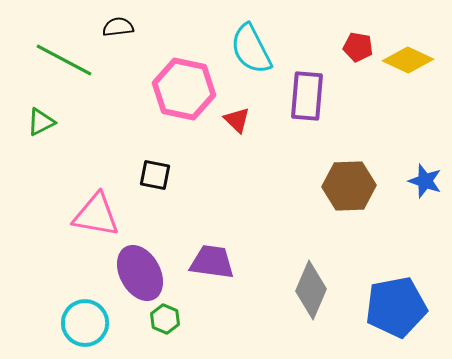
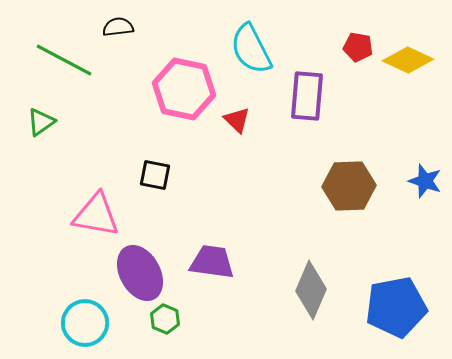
green triangle: rotated 8 degrees counterclockwise
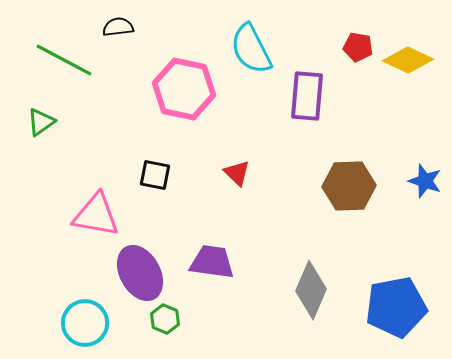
red triangle: moved 53 px down
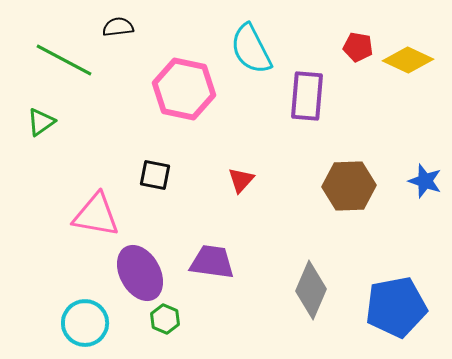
red triangle: moved 4 px right, 7 px down; rotated 28 degrees clockwise
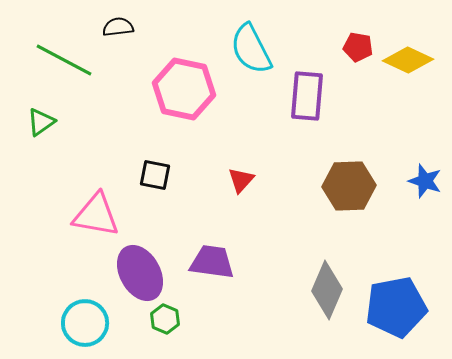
gray diamond: moved 16 px right
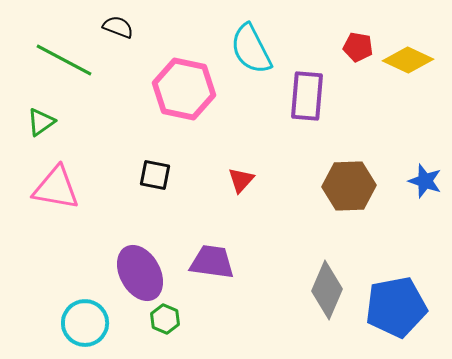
black semicircle: rotated 28 degrees clockwise
pink triangle: moved 40 px left, 27 px up
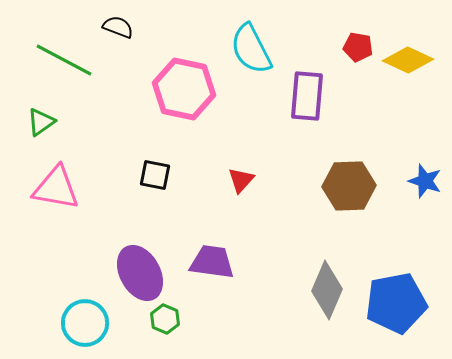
blue pentagon: moved 4 px up
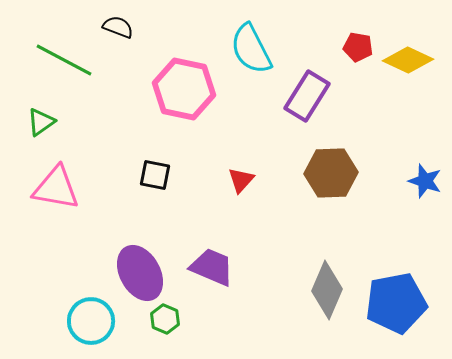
purple rectangle: rotated 27 degrees clockwise
brown hexagon: moved 18 px left, 13 px up
purple trapezoid: moved 5 px down; rotated 15 degrees clockwise
cyan circle: moved 6 px right, 2 px up
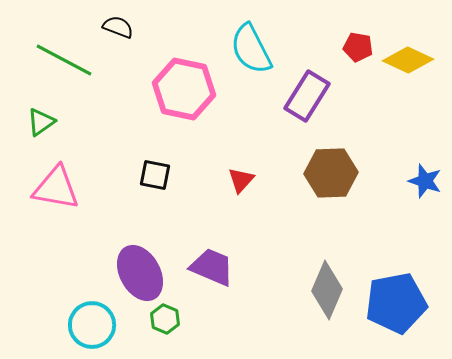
cyan circle: moved 1 px right, 4 px down
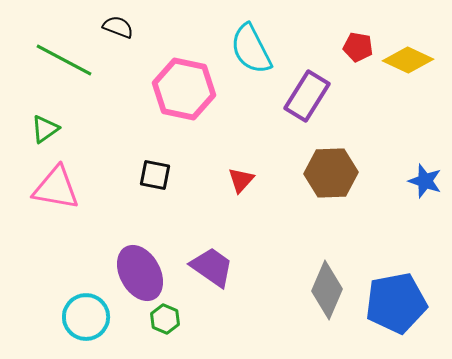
green triangle: moved 4 px right, 7 px down
purple trapezoid: rotated 12 degrees clockwise
cyan circle: moved 6 px left, 8 px up
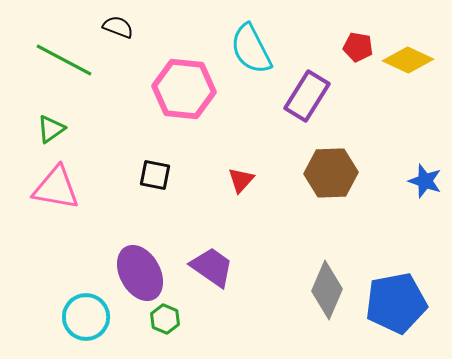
pink hexagon: rotated 6 degrees counterclockwise
green triangle: moved 6 px right
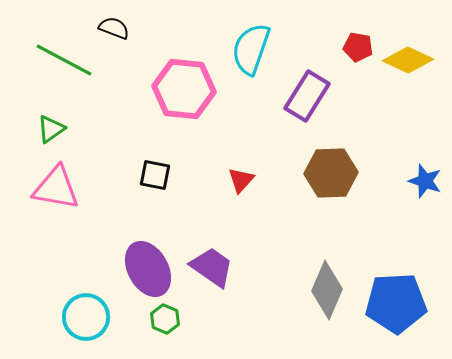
black semicircle: moved 4 px left, 1 px down
cyan semicircle: rotated 46 degrees clockwise
purple ellipse: moved 8 px right, 4 px up
blue pentagon: rotated 8 degrees clockwise
